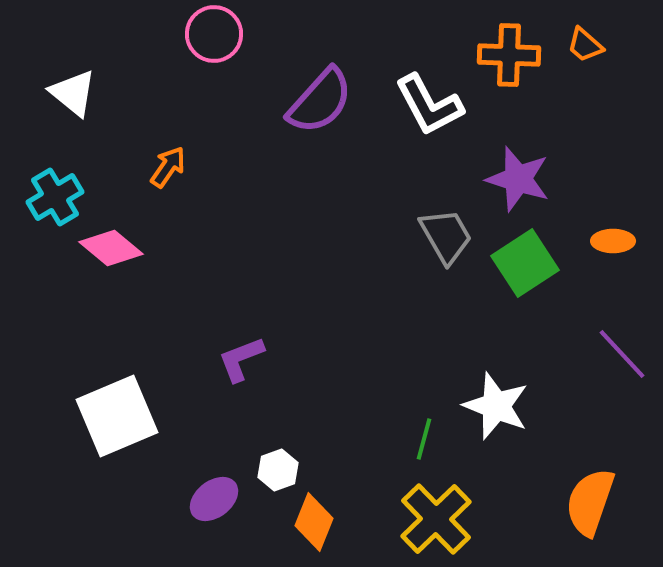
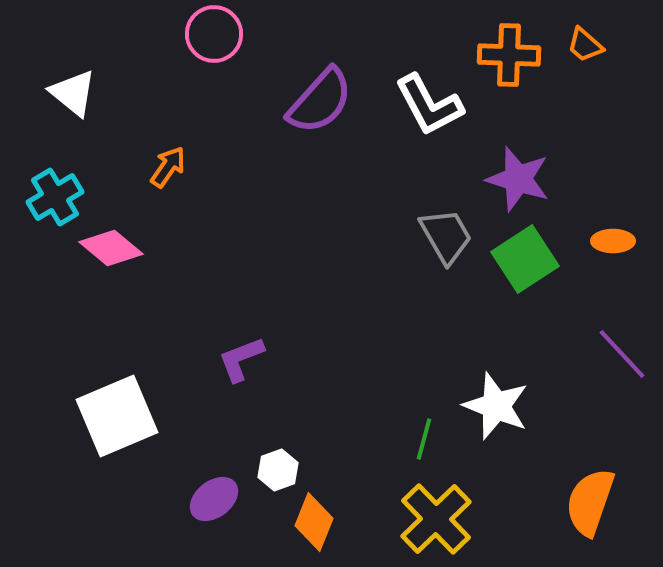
green square: moved 4 px up
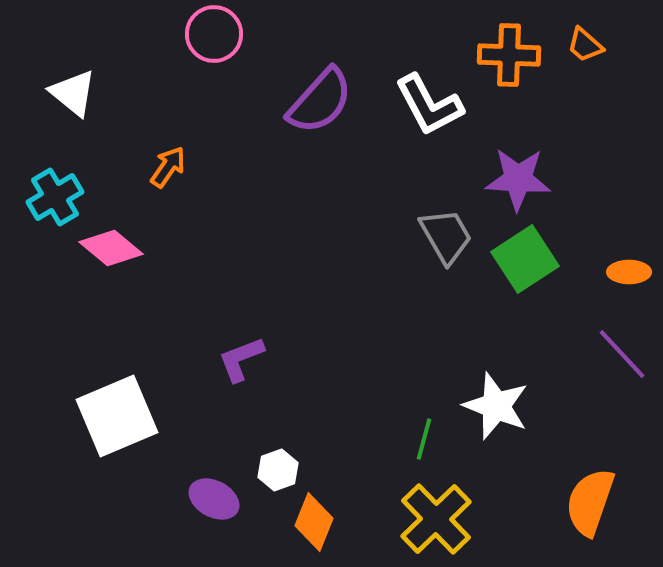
purple star: rotated 14 degrees counterclockwise
orange ellipse: moved 16 px right, 31 px down
purple ellipse: rotated 66 degrees clockwise
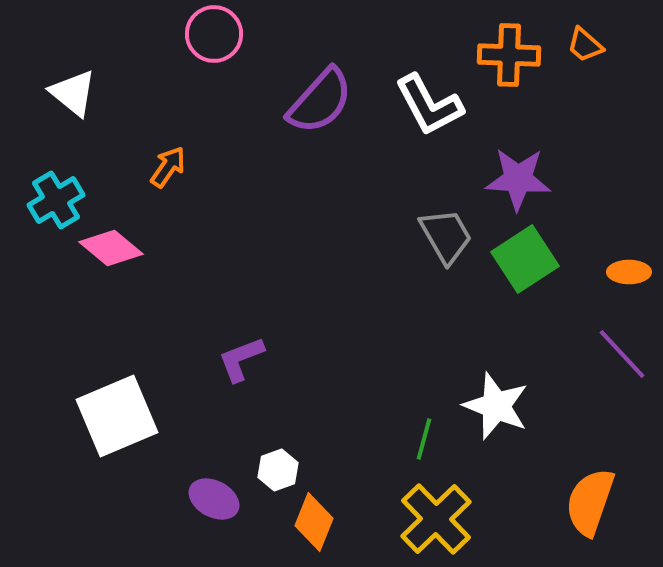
cyan cross: moved 1 px right, 3 px down
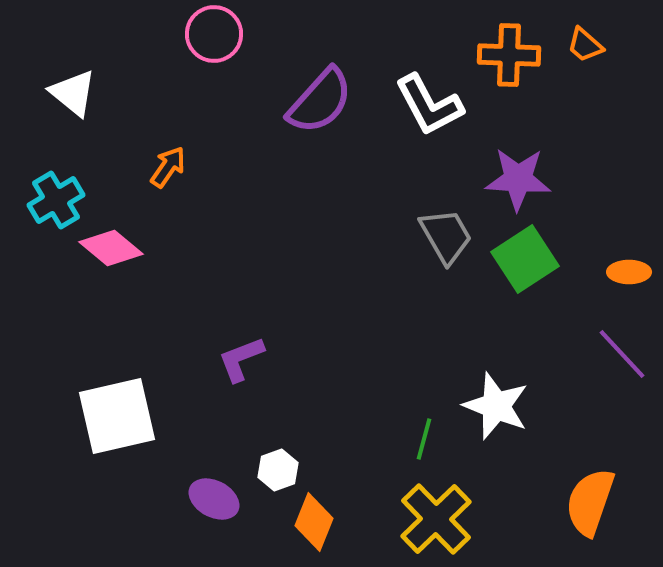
white square: rotated 10 degrees clockwise
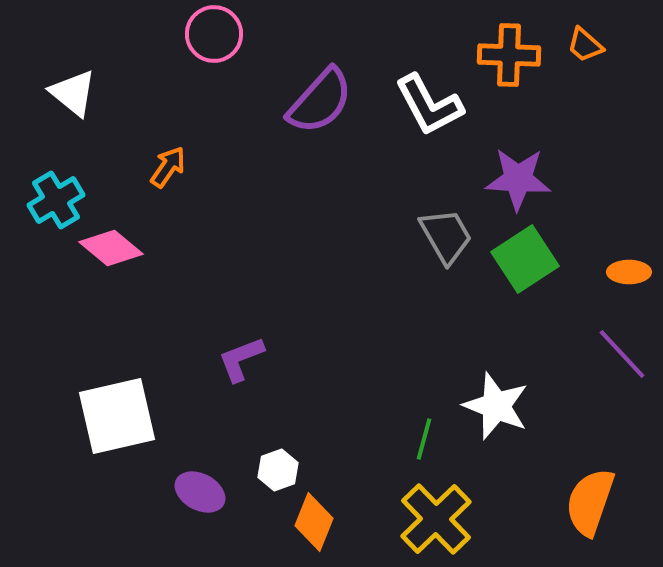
purple ellipse: moved 14 px left, 7 px up
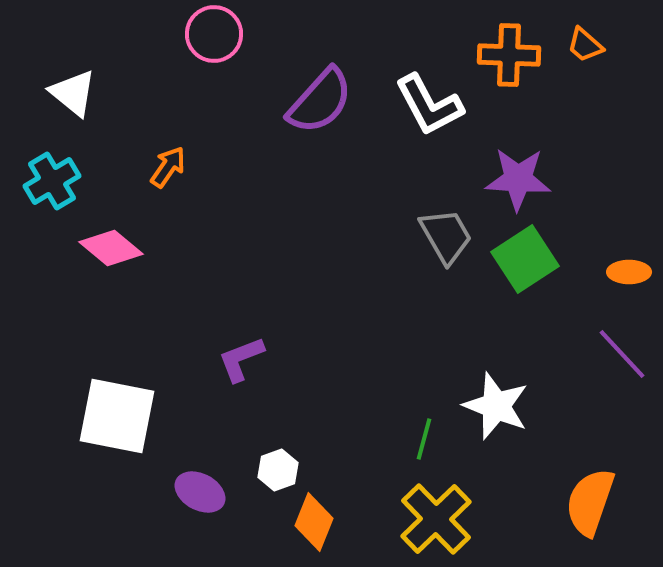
cyan cross: moved 4 px left, 19 px up
white square: rotated 24 degrees clockwise
